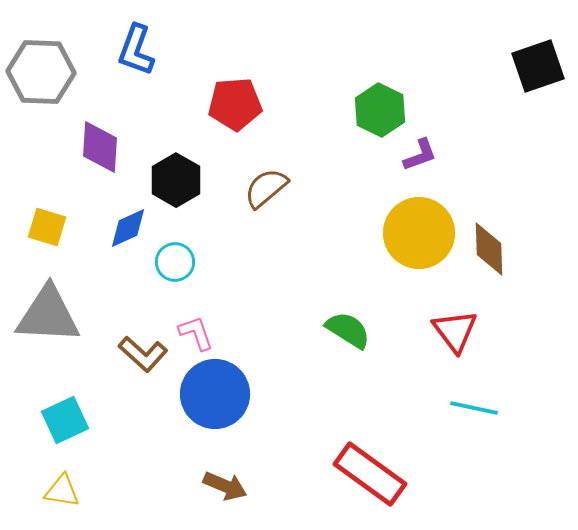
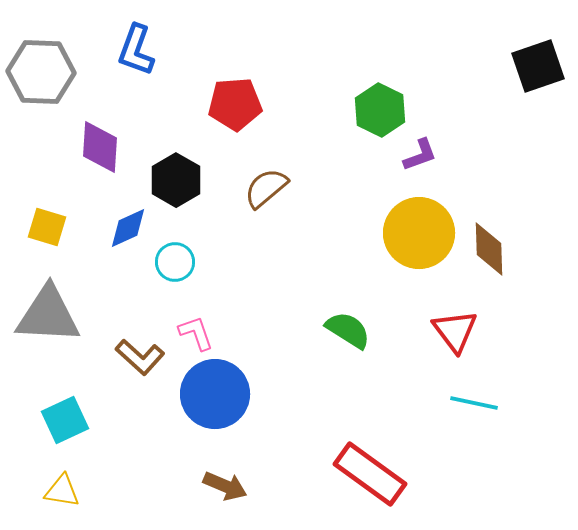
brown L-shape: moved 3 px left, 3 px down
cyan line: moved 5 px up
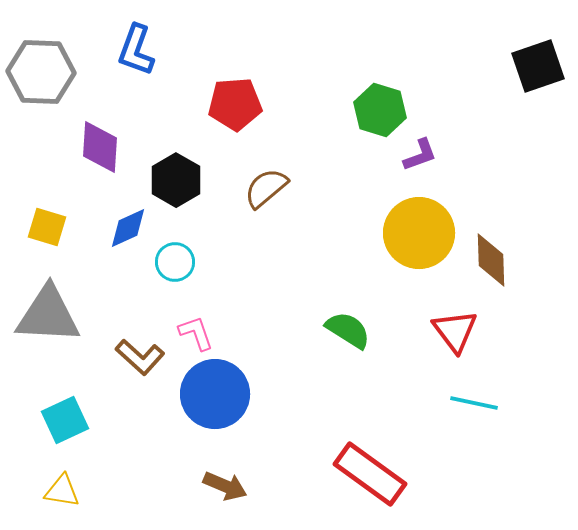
green hexagon: rotated 9 degrees counterclockwise
brown diamond: moved 2 px right, 11 px down
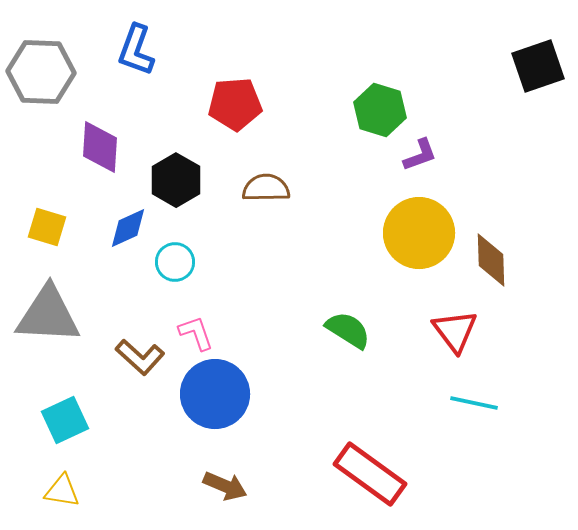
brown semicircle: rotated 39 degrees clockwise
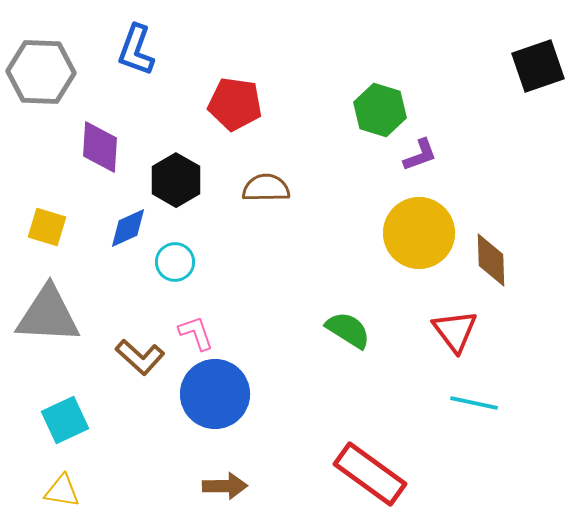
red pentagon: rotated 12 degrees clockwise
brown arrow: rotated 24 degrees counterclockwise
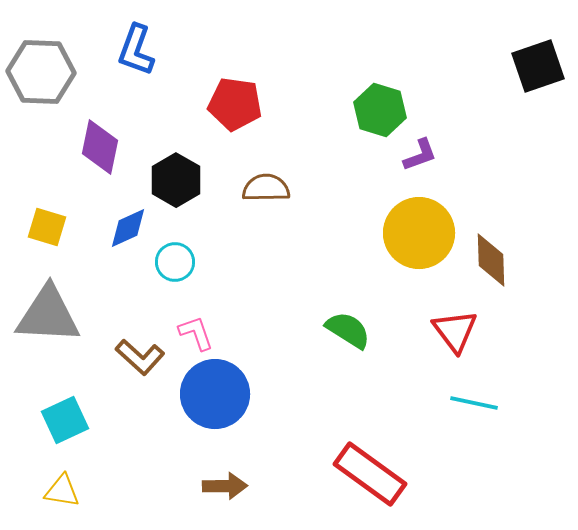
purple diamond: rotated 8 degrees clockwise
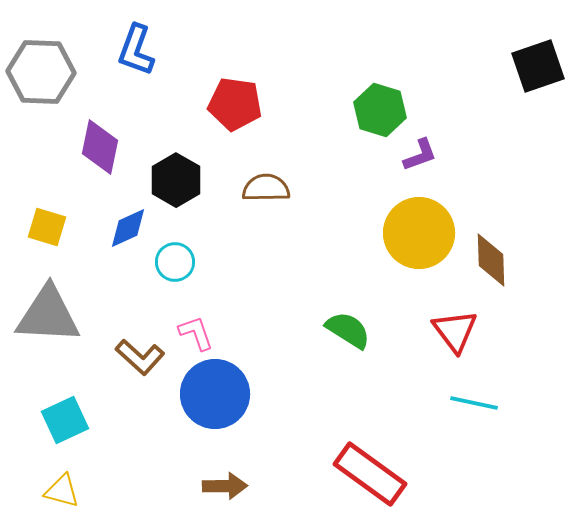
yellow triangle: rotated 6 degrees clockwise
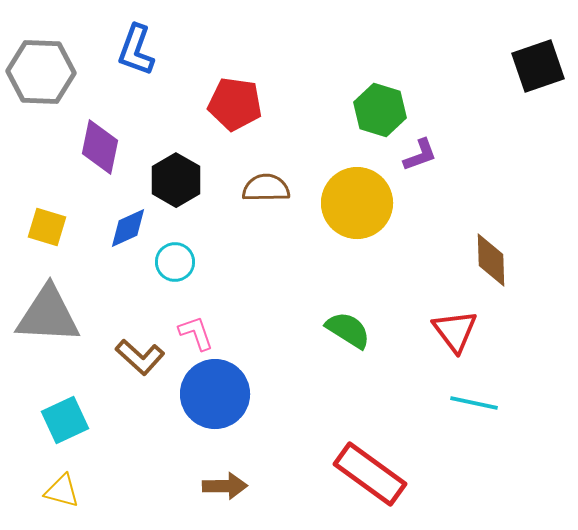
yellow circle: moved 62 px left, 30 px up
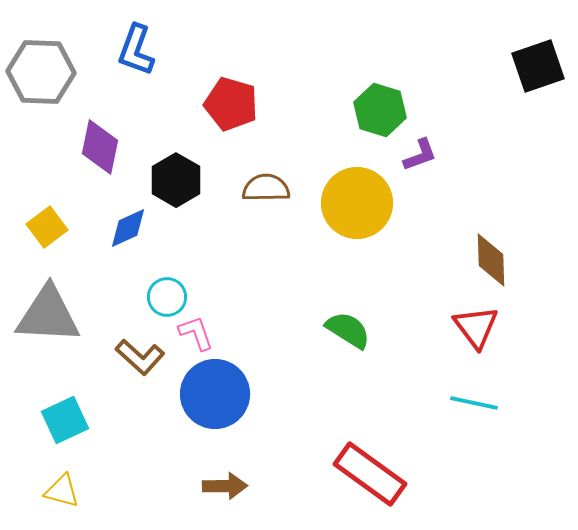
red pentagon: moved 4 px left; rotated 8 degrees clockwise
yellow square: rotated 36 degrees clockwise
cyan circle: moved 8 px left, 35 px down
red triangle: moved 21 px right, 4 px up
